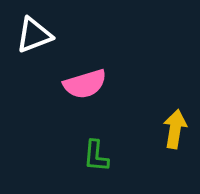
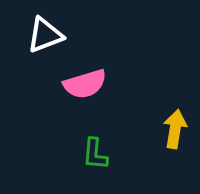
white triangle: moved 11 px right
green L-shape: moved 1 px left, 2 px up
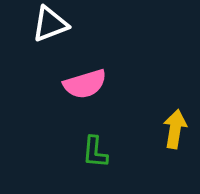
white triangle: moved 5 px right, 11 px up
green L-shape: moved 2 px up
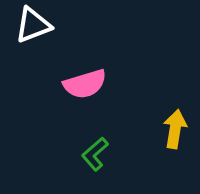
white triangle: moved 17 px left, 1 px down
green L-shape: moved 2 px down; rotated 44 degrees clockwise
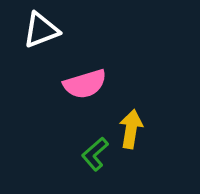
white triangle: moved 8 px right, 5 px down
yellow arrow: moved 44 px left
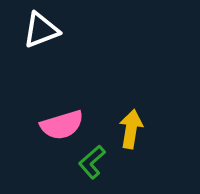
pink semicircle: moved 23 px left, 41 px down
green L-shape: moved 3 px left, 8 px down
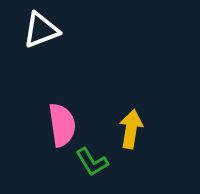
pink semicircle: rotated 81 degrees counterclockwise
green L-shape: rotated 80 degrees counterclockwise
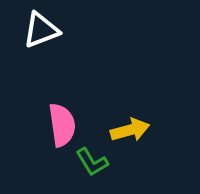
yellow arrow: moved 1 px left, 1 px down; rotated 66 degrees clockwise
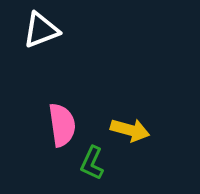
yellow arrow: rotated 30 degrees clockwise
green L-shape: moved 1 px down; rotated 56 degrees clockwise
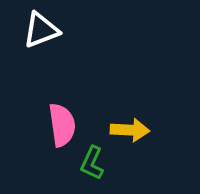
yellow arrow: rotated 12 degrees counterclockwise
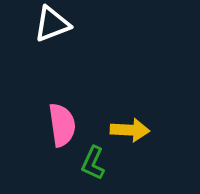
white triangle: moved 11 px right, 6 px up
green L-shape: moved 1 px right
